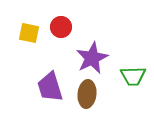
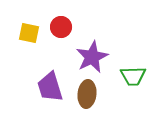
purple star: moved 1 px up
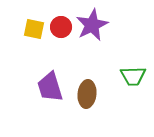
yellow square: moved 5 px right, 4 px up
purple star: moved 32 px up
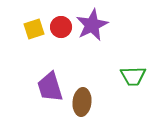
yellow square: rotated 30 degrees counterclockwise
brown ellipse: moved 5 px left, 8 px down
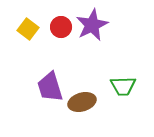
yellow square: moved 6 px left; rotated 35 degrees counterclockwise
green trapezoid: moved 10 px left, 10 px down
brown ellipse: rotated 68 degrees clockwise
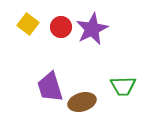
purple star: moved 4 px down
yellow square: moved 5 px up
